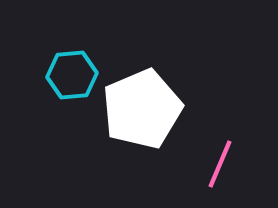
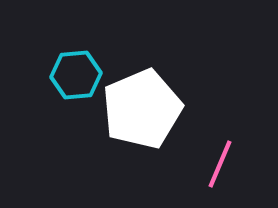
cyan hexagon: moved 4 px right
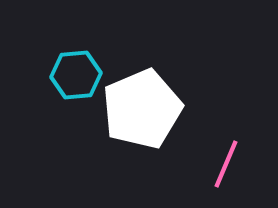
pink line: moved 6 px right
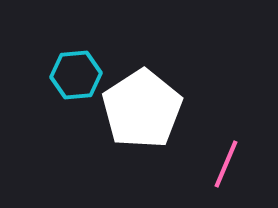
white pentagon: rotated 10 degrees counterclockwise
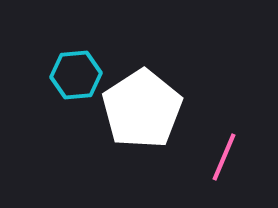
pink line: moved 2 px left, 7 px up
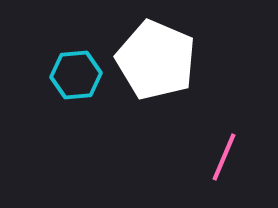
white pentagon: moved 14 px right, 49 px up; rotated 16 degrees counterclockwise
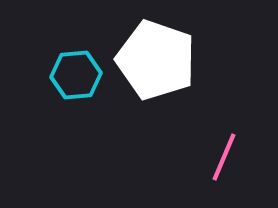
white pentagon: rotated 4 degrees counterclockwise
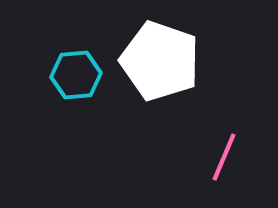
white pentagon: moved 4 px right, 1 px down
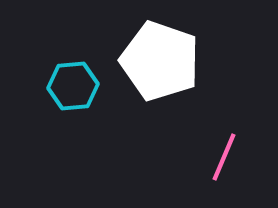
cyan hexagon: moved 3 px left, 11 px down
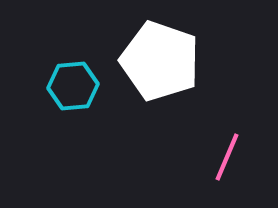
pink line: moved 3 px right
